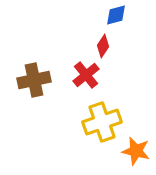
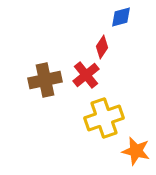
blue diamond: moved 5 px right, 2 px down
red diamond: moved 1 px left, 1 px down
brown cross: moved 11 px right
yellow cross: moved 2 px right, 4 px up
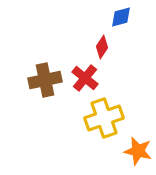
red cross: moved 1 px left, 3 px down; rotated 12 degrees counterclockwise
orange star: moved 2 px right
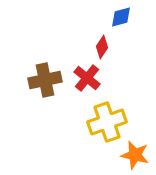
red cross: moved 2 px right
yellow cross: moved 3 px right, 4 px down
orange star: moved 3 px left, 4 px down
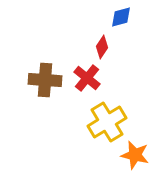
brown cross: rotated 16 degrees clockwise
yellow cross: rotated 12 degrees counterclockwise
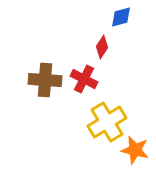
red cross: moved 3 px left, 1 px down; rotated 12 degrees counterclockwise
orange star: moved 5 px up
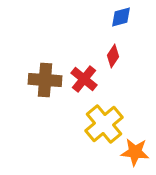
red diamond: moved 11 px right, 9 px down
red cross: rotated 12 degrees clockwise
yellow cross: moved 3 px left, 2 px down; rotated 9 degrees counterclockwise
orange star: moved 2 px down; rotated 8 degrees counterclockwise
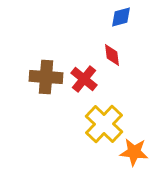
red diamond: moved 1 px left, 1 px up; rotated 40 degrees counterclockwise
brown cross: moved 1 px right, 3 px up
yellow cross: rotated 6 degrees counterclockwise
orange star: moved 1 px left
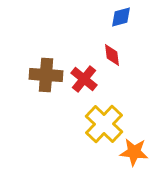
brown cross: moved 2 px up
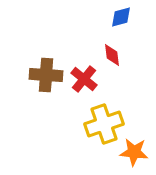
yellow cross: rotated 27 degrees clockwise
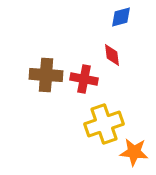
red cross: rotated 28 degrees counterclockwise
